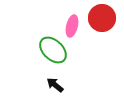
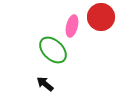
red circle: moved 1 px left, 1 px up
black arrow: moved 10 px left, 1 px up
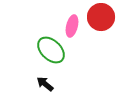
green ellipse: moved 2 px left
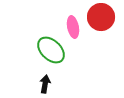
pink ellipse: moved 1 px right, 1 px down; rotated 25 degrees counterclockwise
black arrow: rotated 60 degrees clockwise
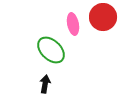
red circle: moved 2 px right
pink ellipse: moved 3 px up
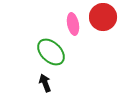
green ellipse: moved 2 px down
black arrow: moved 1 px up; rotated 30 degrees counterclockwise
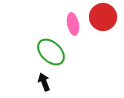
black arrow: moved 1 px left, 1 px up
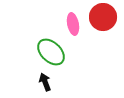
black arrow: moved 1 px right
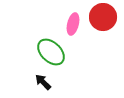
pink ellipse: rotated 25 degrees clockwise
black arrow: moved 2 px left; rotated 24 degrees counterclockwise
